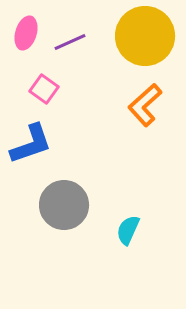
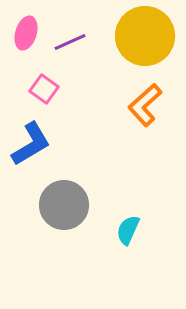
blue L-shape: rotated 12 degrees counterclockwise
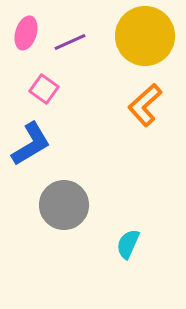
cyan semicircle: moved 14 px down
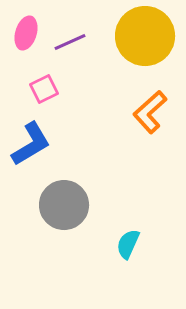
pink square: rotated 28 degrees clockwise
orange L-shape: moved 5 px right, 7 px down
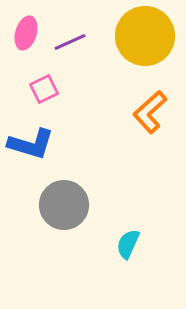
blue L-shape: rotated 48 degrees clockwise
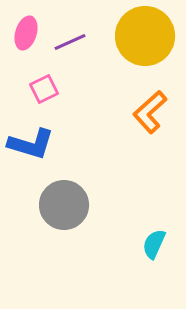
cyan semicircle: moved 26 px right
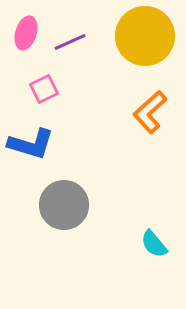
cyan semicircle: rotated 64 degrees counterclockwise
